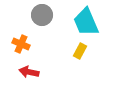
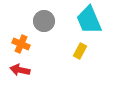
gray circle: moved 2 px right, 6 px down
cyan trapezoid: moved 3 px right, 2 px up
red arrow: moved 9 px left, 2 px up
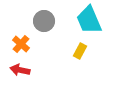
orange cross: rotated 18 degrees clockwise
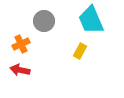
cyan trapezoid: moved 2 px right
orange cross: rotated 24 degrees clockwise
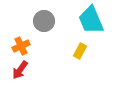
orange cross: moved 2 px down
red arrow: rotated 66 degrees counterclockwise
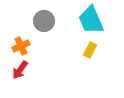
yellow rectangle: moved 10 px right, 1 px up
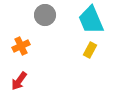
gray circle: moved 1 px right, 6 px up
red arrow: moved 1 px left, 11 px down
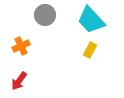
cyan trapezoid: rotated 20 degrees counterclockwise
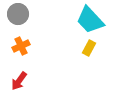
gray circle: moved 27 px left, 1 px up
cyan trapezoid: moved 1 px left
yellow rectangle: moved 1 px left, 2 px up
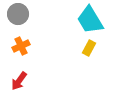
cyan trapezoid: rotated 12 degrees clockwise
